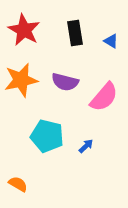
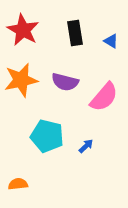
red star: moved 1 px left
orange semicircle: rotated 36 degrees counterclockwise
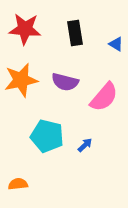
red star: moved 2 px right, 1 px up; rotated 24 degrees counterclockwise
blue triangle: moved 5 px right, 3 px down
blue arrow: moved 1 px left, 1 px up
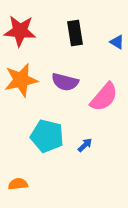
red star: moved 5 px left, 2 px down
blue triangle: moved 1 px right, 2 px up
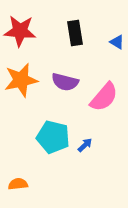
cyan pentagon: moved 6 px right, 1 px down
